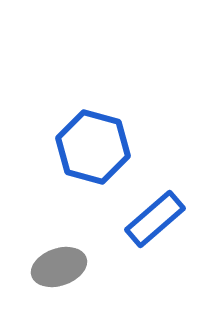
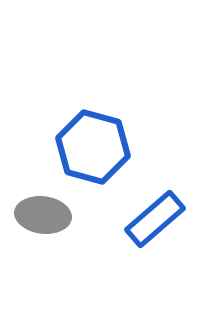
gray ellipse: moved 16 px left, 52 px up; rotated 26 degrees clockwise
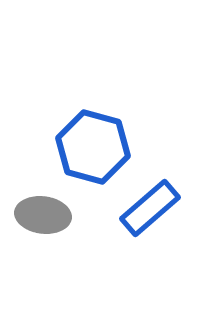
blue rectangle: moved 5 px left, 11 px up
